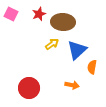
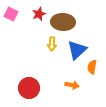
yellow arrow: rotated 128 degrees clockwise
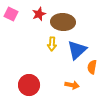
red circle: moved 3 px up
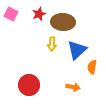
orange arrow: moved 1 px right, 2 px down
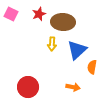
red circle: moved 1 px left, 2 px down
